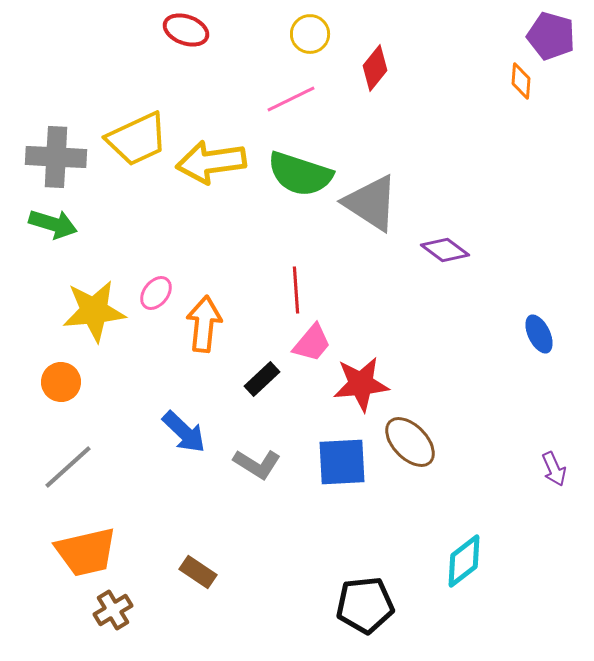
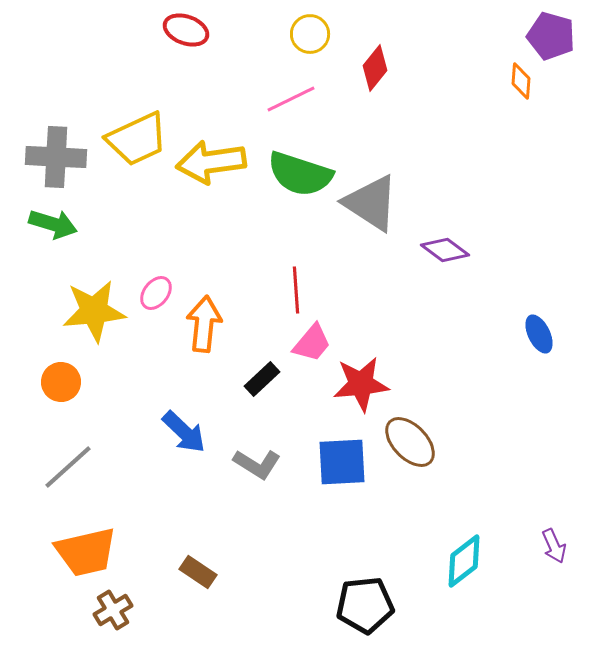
purple arrow: moved 77 px down
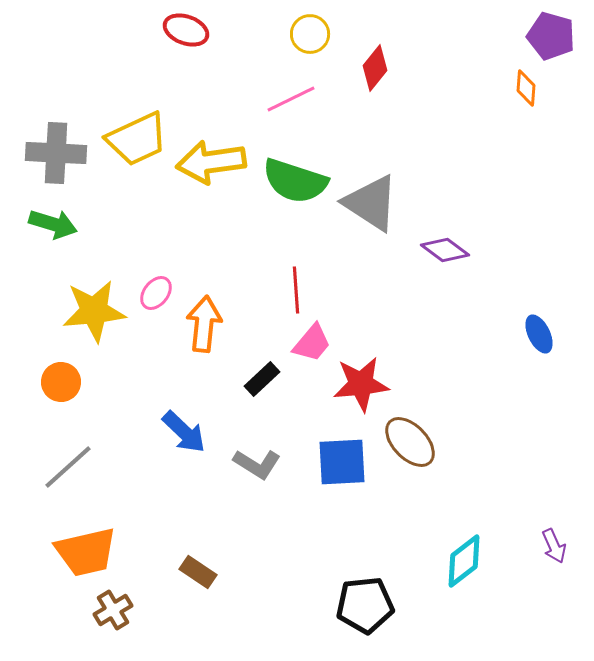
orange diamond: moved 5 px right, 7 px down
gray cross: moved 4 px up
green semicircle: moved 5 px left, 7 px down
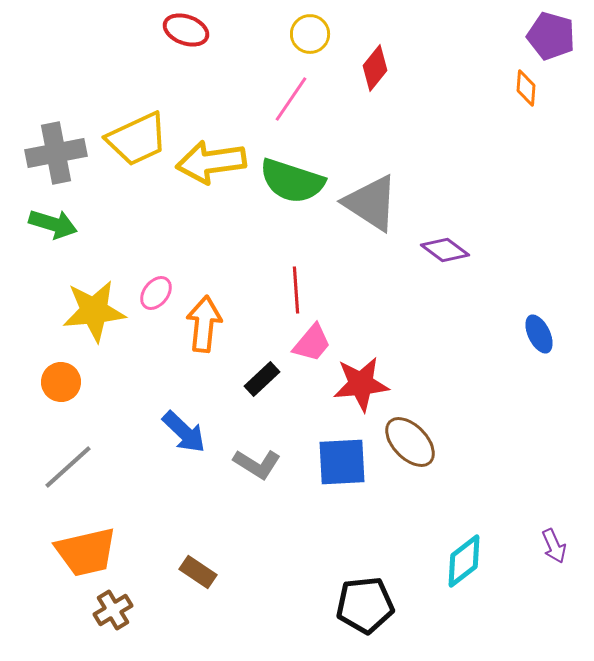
pink line: rotated 30 degrees counterclockwise
gray cross: rotated 14 degrees counterclockwise
green semicircle: moved 3 px left
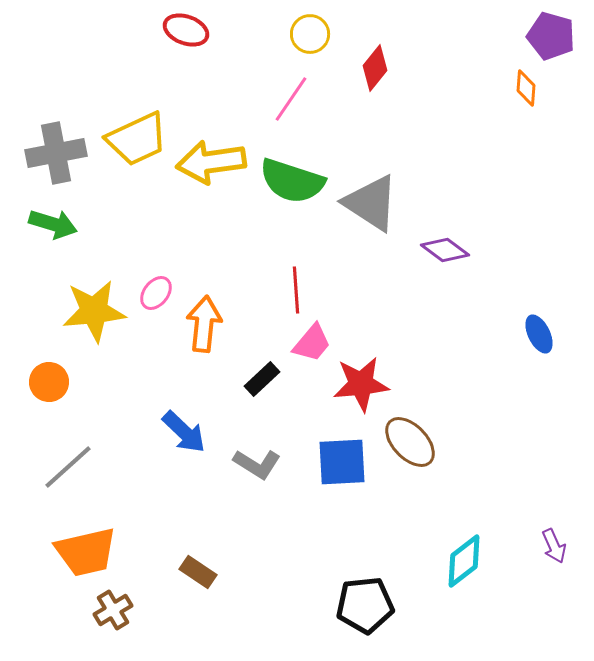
orange circle: moved 12 px left
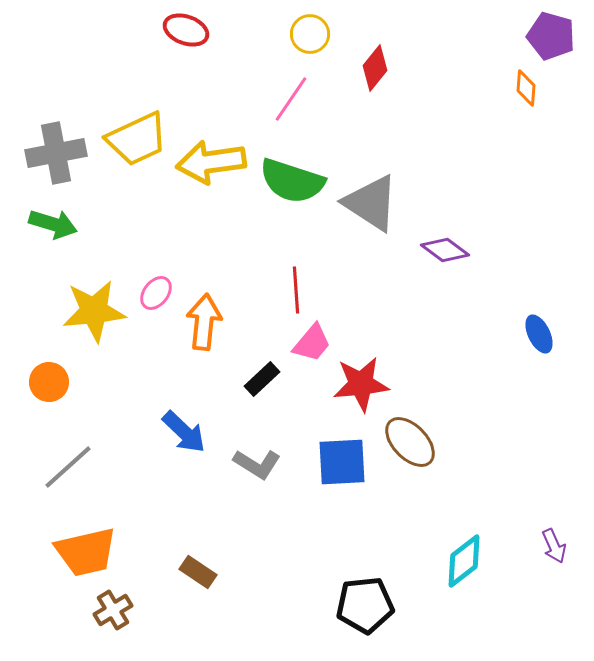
orange arrow: moved 2 px up
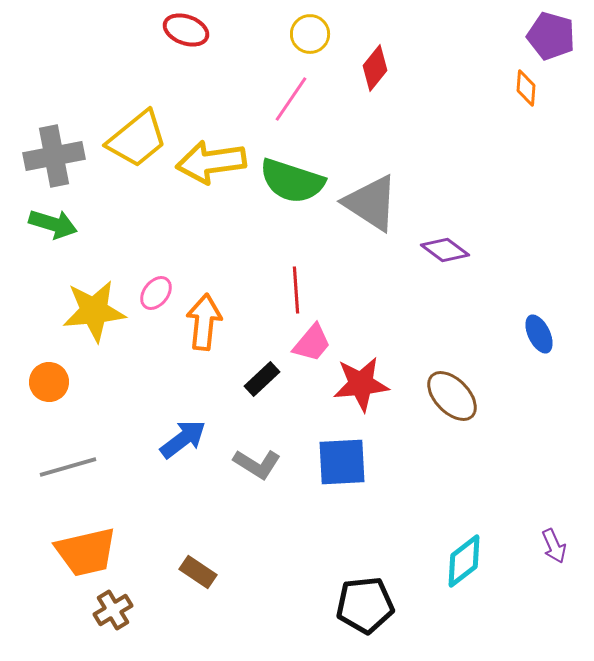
yellow trapezoid: rotated 14 degrees counterclockwise
gray cross: moved 2 px left, 3 px down
blue arrow: moved 1 px left, 7 px down; rotated 81 degrees counterclockwise
brown ellipse: moved 42 px right, 46 px up
gray line: rotated 26 degrees clockwise
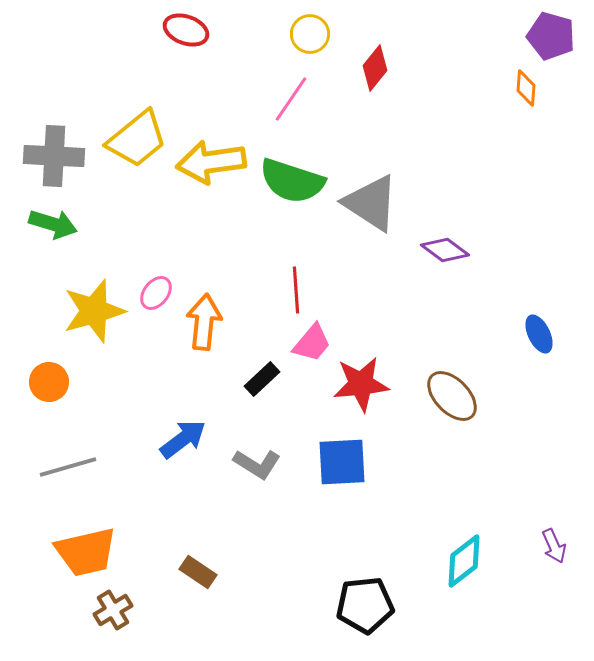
gray cross: rotated 14 degrees clockwise
yellow star: rotated 10 degrees counterclockwise
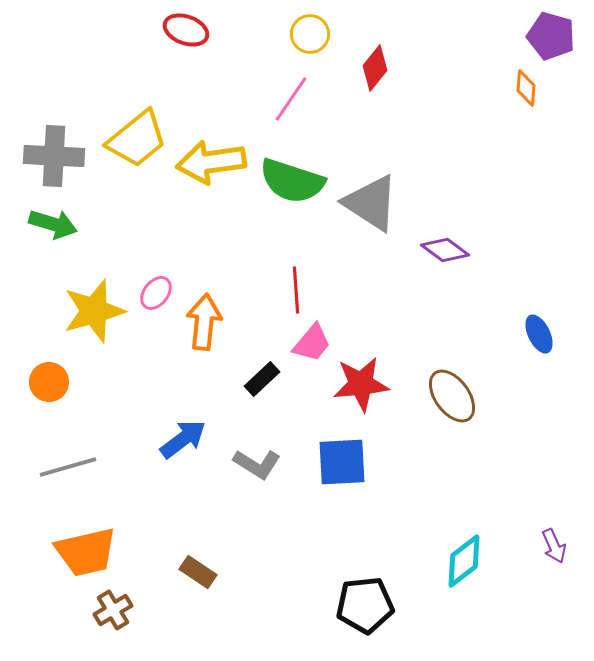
brown ellipse: rotated 8 degrees clockwise
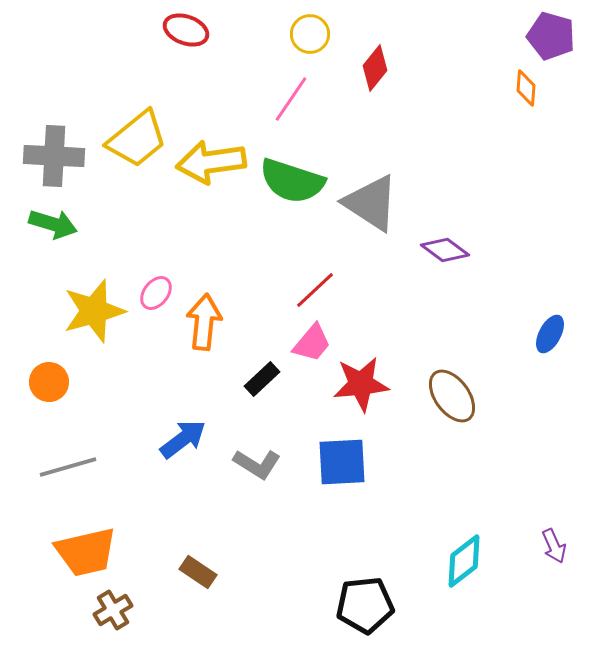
red line: moved 19 px right; rotated 51 degrees clockwise
blue ellipse: moved 11 px right; rotated 54 degrees clockwise
